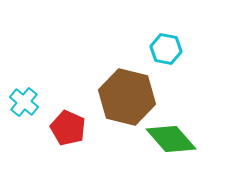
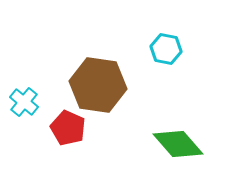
brown hexagon: moved 29 px left, 12 px up; rotated 6 degrees counterclockwise
green diamond: moved 7 px right, 5 px down
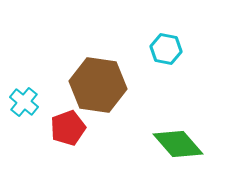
red pentagon: rotated 28 degrees clockwise
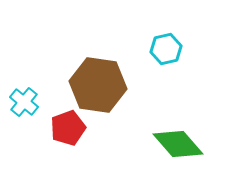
cyan hexagon: rotated 24 degrees counterclockwise
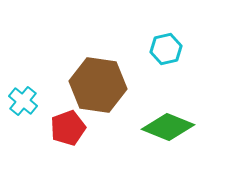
cyan cross: moved 1 px left, 1 px up
green diamond: moved 10 px left, 17 px up; rotated 27 degrees counterclockwise
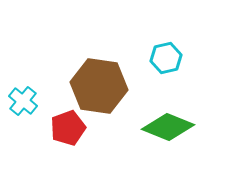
cyan hexagon: moved 9 px down
brown hexagon: moved 1 px right, 1 px down
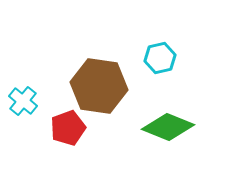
cyan hexagon: moved 6 px left
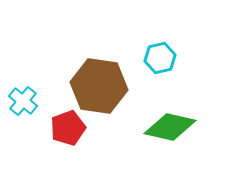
green diamond: moved 2 px right; rotated 9 degrees counterclockwise
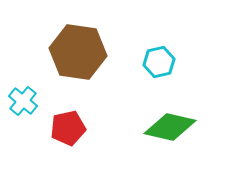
cyan hexagon: moved 1 px left, 4 px down
brown hexagon: moved 21 px left, 34 px up
red pentagon: rotated 8 degrees clockwise
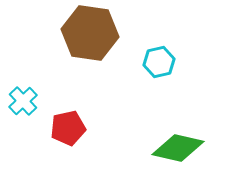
brown hexagon: moved 12 px right, 19 px up
cyan cross: rotated 8 degrees clockwise
green diamond: moved 8 px right, 21 px down
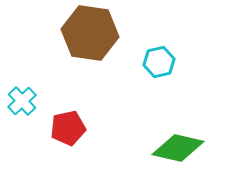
cyan cross: moved 1 px left
